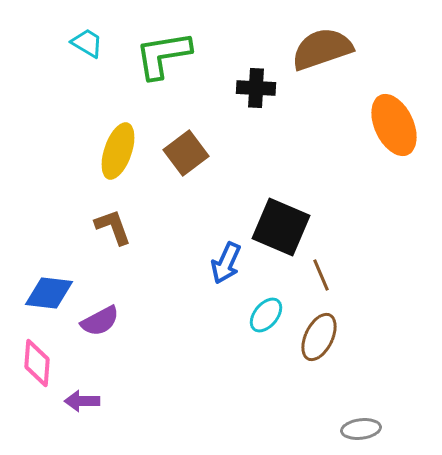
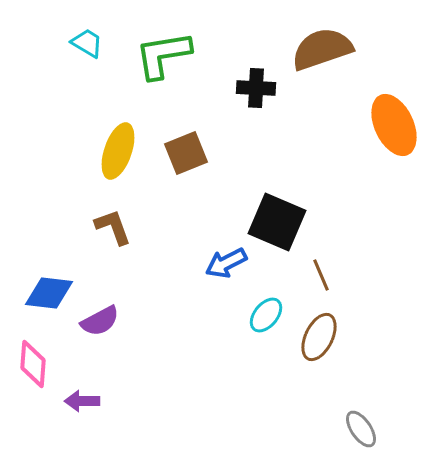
brown square: rotated 15 degrees clockwise
black square: moved 4 px left, 5 px up
blue arrow: rotated 39 degrees clockwise
pink diamond: moved 4 px left, 1 px down
gray ellipse: rotated 63 degrees clockwise
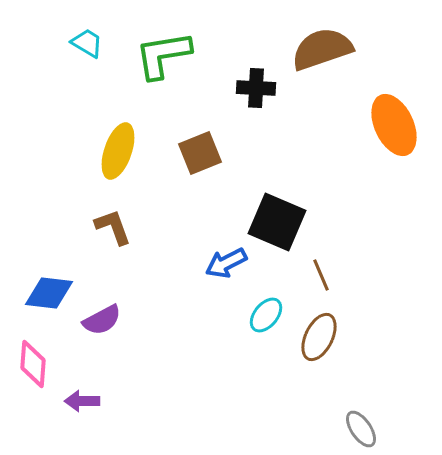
brown square: moved 14 px right
purple semicircle: moved 2 px right, 1 px up
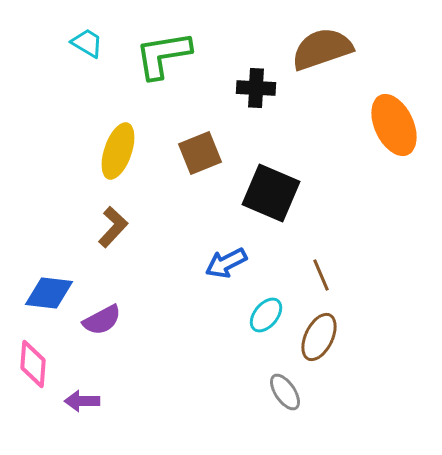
black square: moved 6 px left, 29 px up
brown L-shape: rotated 63 degrees clockwise
gray ellipse: moved 76 px left, 37 px up
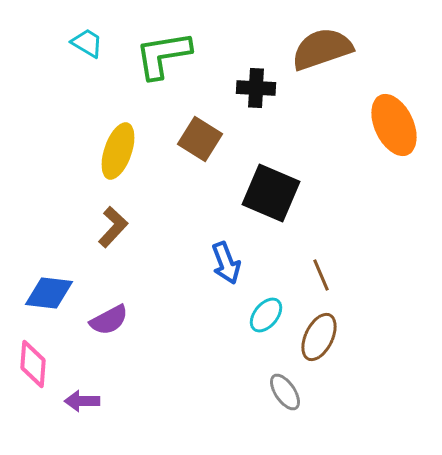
brown square: moved 14 px up; rotated 36 degrees counterclockwise
blue arrow: rotated 84 degrees counterclockwise
purple semicircle: moved 7 px right
